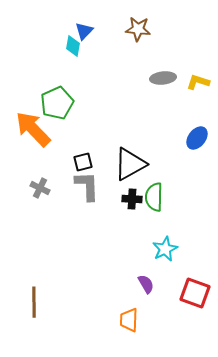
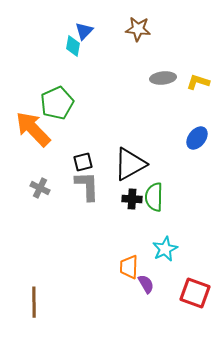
orange trapezoid: moved 53 px up
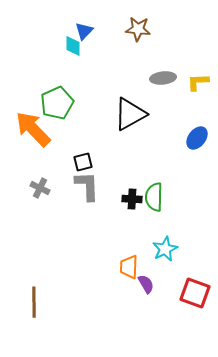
cyan diamond: rotated 10 degrees counterclockwise
yellow L-shape: rotated 20 degrees counterclockwise
black triangle: moved 50 px up
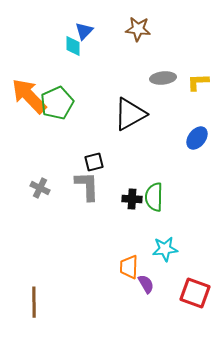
orange arrow: moved 4 px left, 33 px up
black square: moved 11 px right
cyan star: rotated 20 degrees clockwise
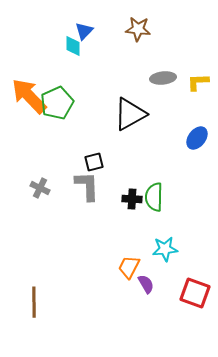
orange trapezoid: rotated 25 degrees clockwise
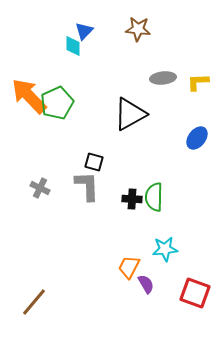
black square: rotated 30 degrees clockwise
brown line: rotated 40 degrees clockwise
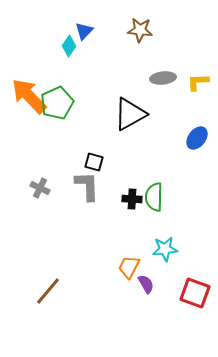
brown star: moved 2 px right, 1 px down
cyan diamond: moved 4 px left; rotated 35 degrees clockwise
brown line: moved 14 px right, 11 px up
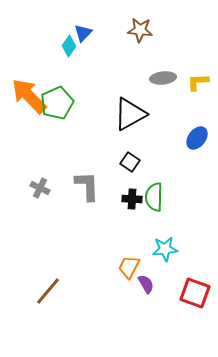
blue triangle: moved 1 px left, 2 px down
black square: moved 36 px right; rotated 18 degrees clockwise
